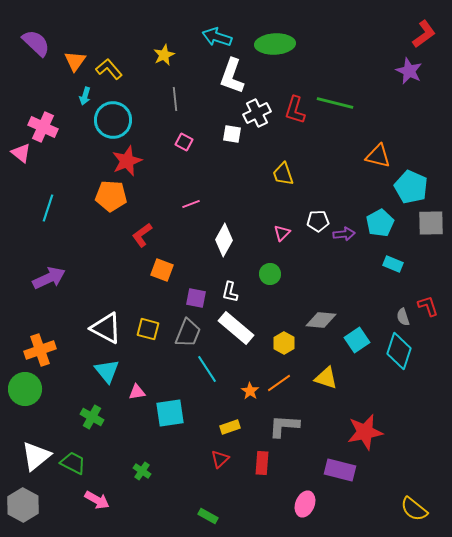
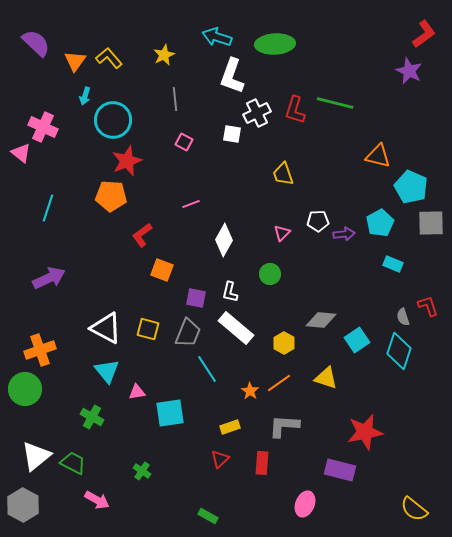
yellow L-shape at (109, 69): moved 11 px up
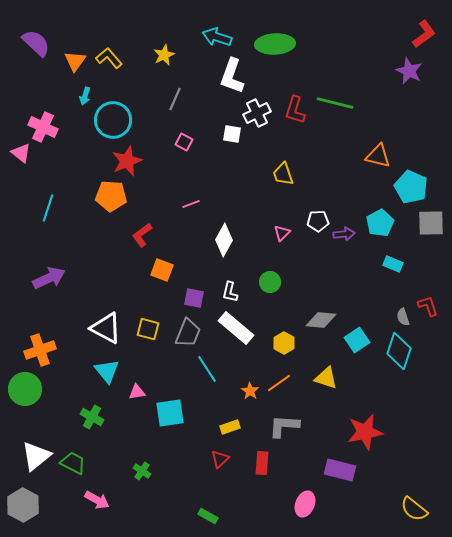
gray line at (175, 99): rotated 30 degrees clockwise
green circle at (270, 274): moved 8 px down
purple square at (196, 298): moved 2 px left
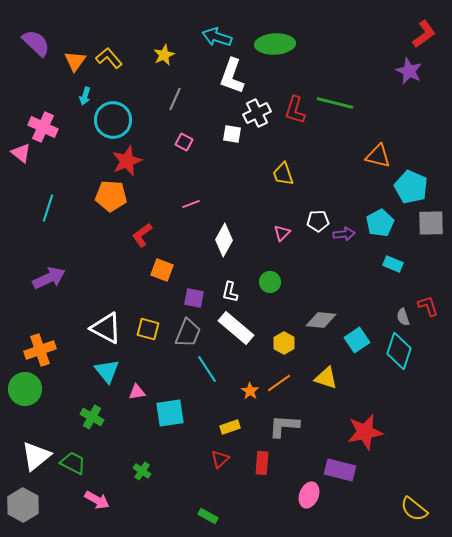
pink ellipse at (305, 504): moved 4 px right, 9 px up
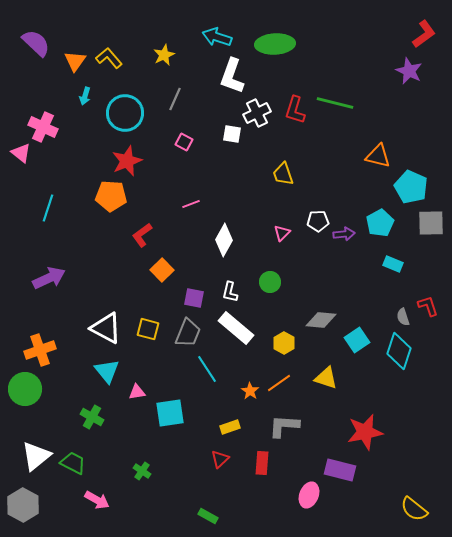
cyan circle at (113, 120): moved 12 px right, 7 px up
orange square at (162, 270): rotated 25 degrees clockwise
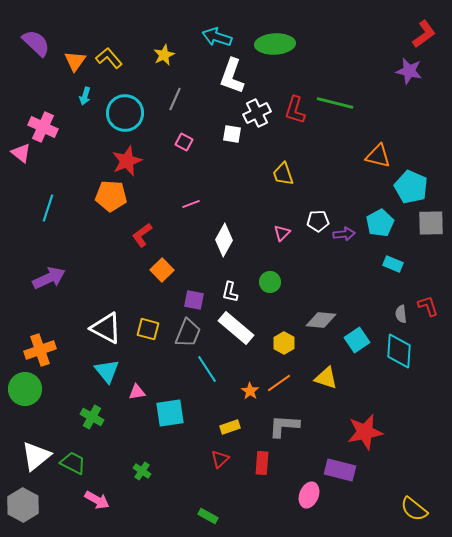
purple star at (409, 71): rotated 12 degrees counterclockwise
purple square at (194, 298): moved 2 px down
gray semicircle at (403, 317): moved 2 px left, 3 px up; rotated 12 degrees clockwise
cyan diamond at (399, 351): rotated 15 degrees counterclockwise
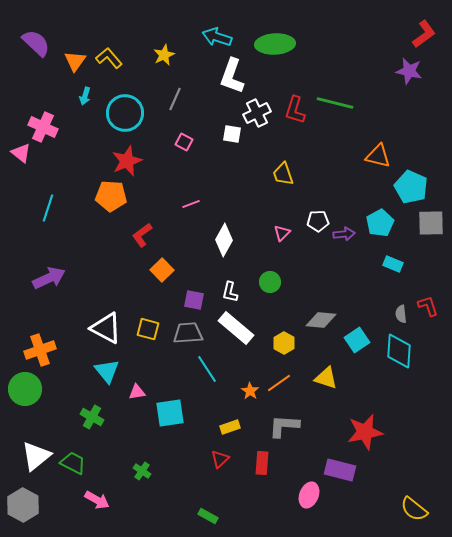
gray trapezoid at (188, 333): rotated 116 degrees counterclockwise
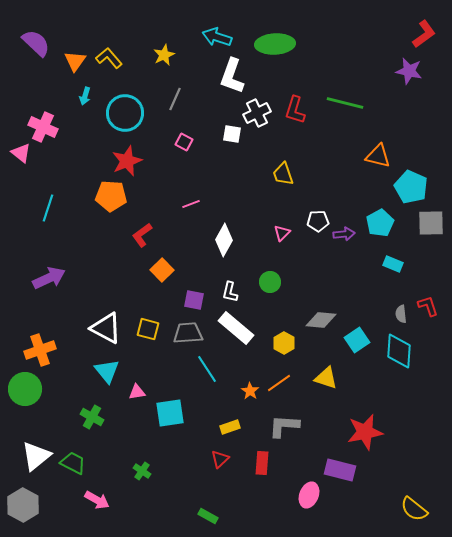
green line at (335, 103): moved 10 px right
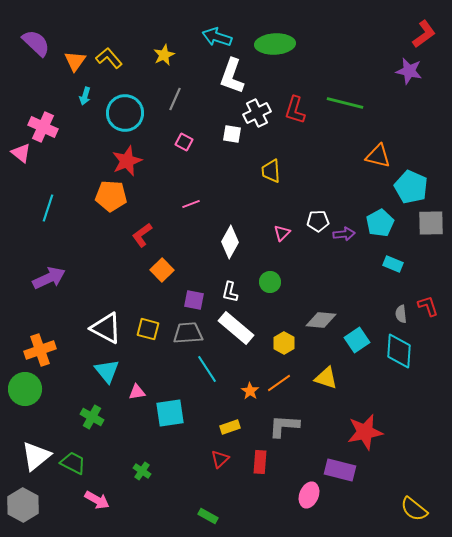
yellow trapezoid at (283, 174): moved 12 px left, 3 px up; rotated 15 degrees clockwise
white diamond at (224, 240): moved 6 px right, 2 px down
red rectangle at (262, 463): moved 2 px left, 1 px up
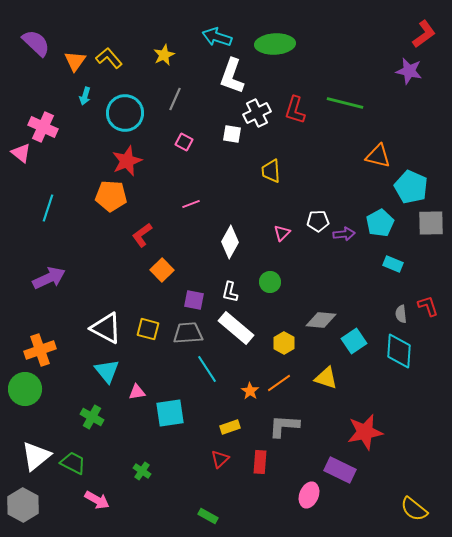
cyan square at (357, 340): moved 3 px left, 1 px down
purple rectangle at (340, 470): rotated 12 degrees clockwise
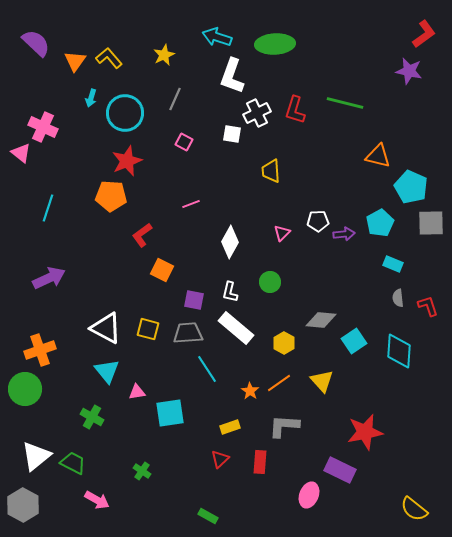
cyan arrow at (85, 96): moved 6 px right, 2 px down
orange square at (162, 270): rotated 20 degrees counterclockwise
gray semicircle at (401, 314): moved 3 px left, 16 px up
yellow triangle at (326, 378): moved 4 px left, 3 px down; rotated 30 degrees clockwise
